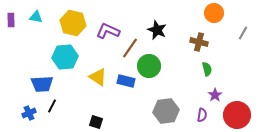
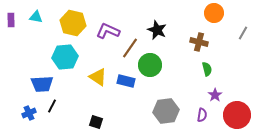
green circle: moved 1 px right, 1 px up
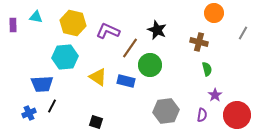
purple rectangle: moved 2 px right, 5 px down
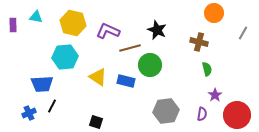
brown line: rotated 40 degrees clockwise
purple semicircle: moved 1 px up
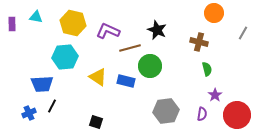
purple rectangle: moved 1 px left, 1 px up
green circle: moved 1 px down
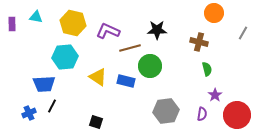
black star: rotated 24 degrees counterclockwise
blue trapezoid: moved 2 px right
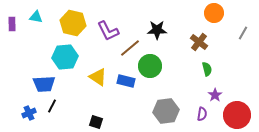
purple L-shape: rotated 140 degrees counterclockwise
brown cross: rotated 24 degrees clockwise
brown line: rotated 25 degrees counterclockwise
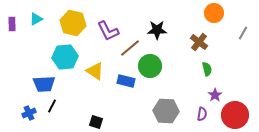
cyan triangle: moved 2 px down; rotated 40 degrees counterclockwise
yellow triangle: moved 3 px left, 6 px up
gray hexagon: rotated 10 degrees clockwise
red circle: moved 2 px left
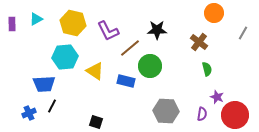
purple star: moved 2 px right, 2 px down; rotated 16 degrees counterclockwise
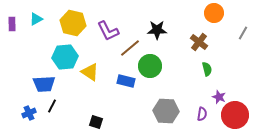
yellow triangle: moved 5 px left, 1 px down
purple star: moved 2 px right
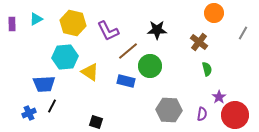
brown line: moved 2 px left, 3 px down
purple star: rotated 16 degrees clockwise
gray hexagon: moved 3 px right, 1 px up
